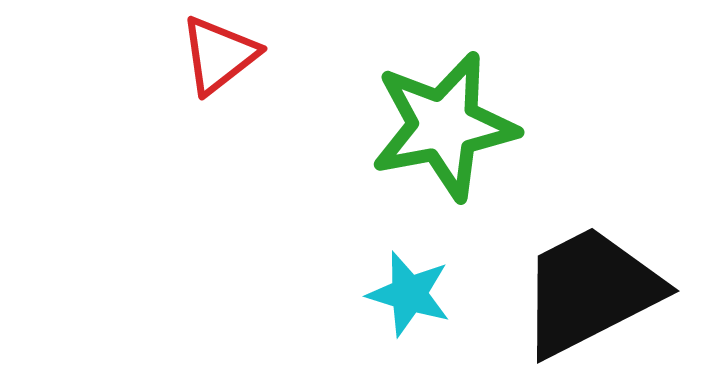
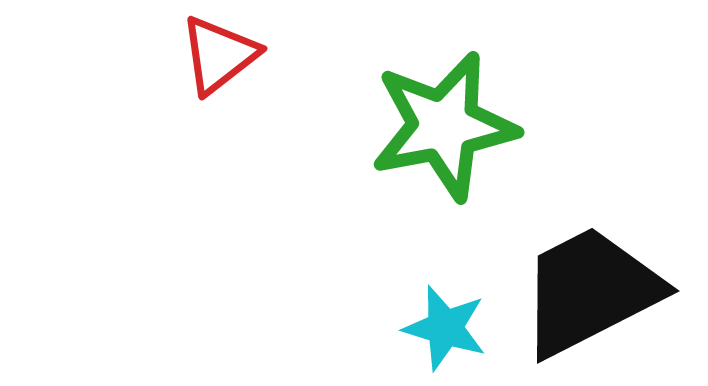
cyan star: moved 36 px right, 34 px down
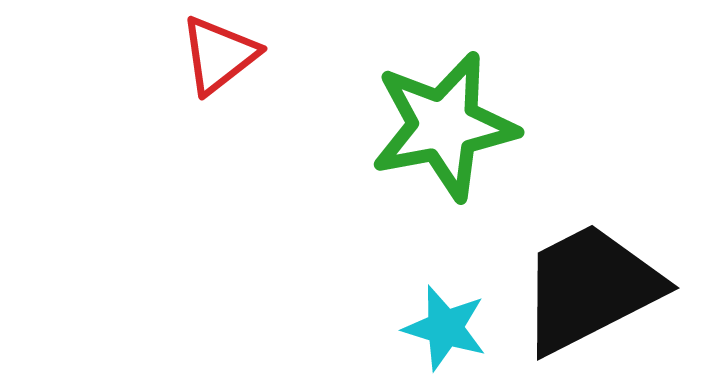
black trapezoid: moved 3 px up
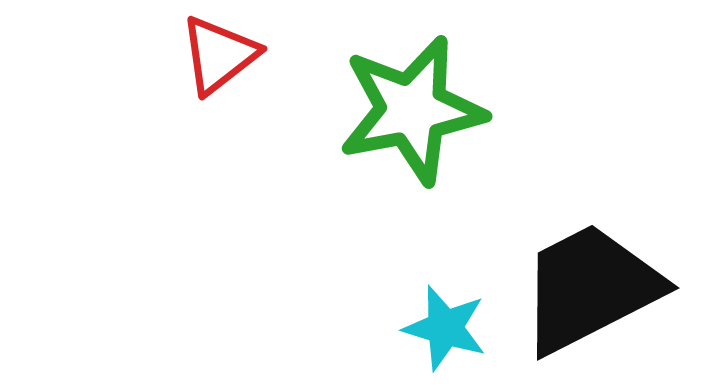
green star: moved 32 px left, 16 px up
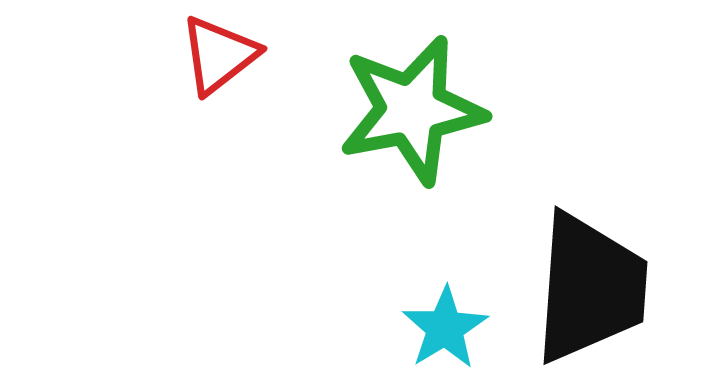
black trapezoid: rotated 121 degrees clockwise
cyan star: rotated 24 degrees clockwise
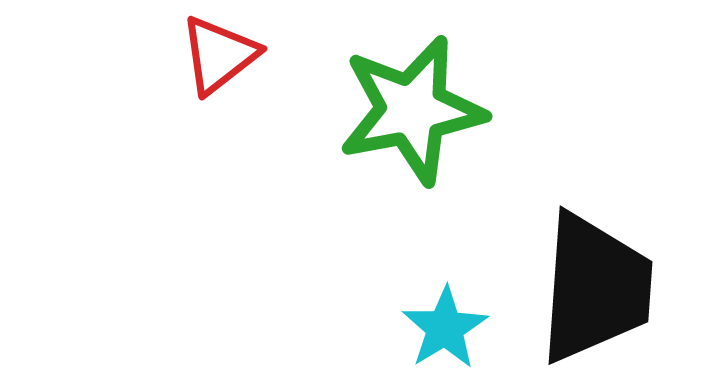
black trapezoid: moved 5 px right
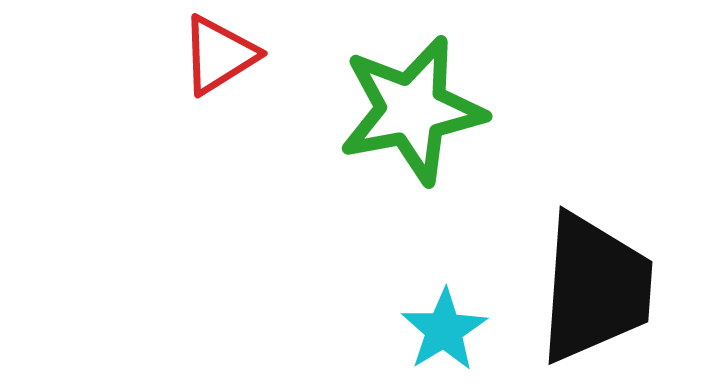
red triangle: rotated 6 degrees clockwise
cyan star: moved 1 px left, 2 px down
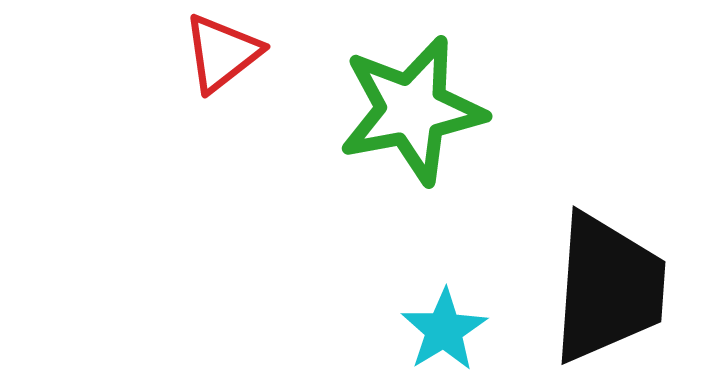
red triangle: moved 3 px right, 2 px up; rotated 6 degrees counterclockwise
black trapezoid: moved 13 px right
